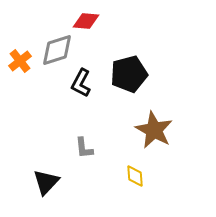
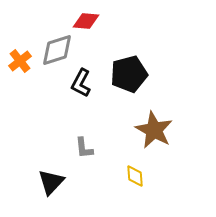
black triangle: moved 5 px right
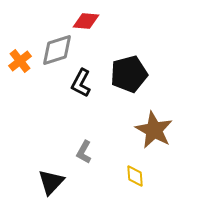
gray L-shape: moved 4 px down; rotated 35 degrees clockwise
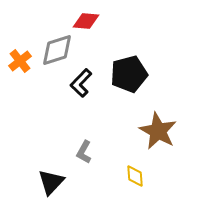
black L-shape: rotated 16 degrees clockwise
brown star: moved 4 px right, 1 px down
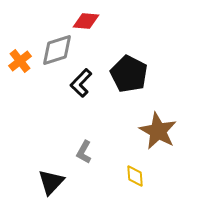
black pentagon: rotated 30 degrees counterclockwise
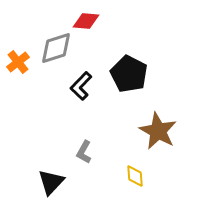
gray diamond: moved 1 px left, 2 px up
orange cross: moved 2 px left, 1 px down
black L-shape: moved 3 px down
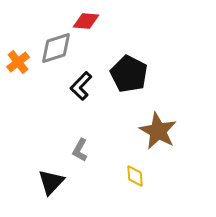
gray L-shape: moved 4 px left, 2 px up
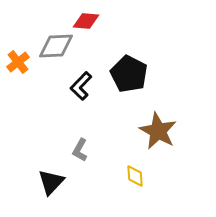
gray diamond: moved 2 px up; rotated 15 degrees clockwise
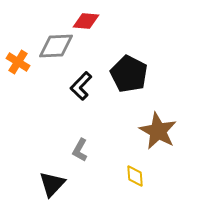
orange cross: rotated 20 degrees counterclockwise
black triangle: moved 1 px right, 2 px down
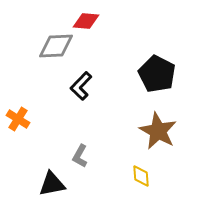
orange cross: moved 57 px down
black pentagon: moved 28 px right
gray L-shape: moved 6 px down
yellow diamond: moved 6 px right
black triangle: rotated 36 degrees clockwise
